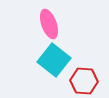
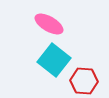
pink ellipse: rotated 40 degrees counterclockwise
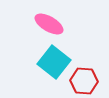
cyan square: moved 2 px down
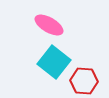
pink ellipse: moved 1 px down
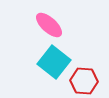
pink ellipse: rotated 12 degrees clockwise
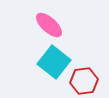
red hexagon: rotated 12 degrees counterclockwise
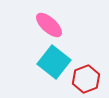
red hexagon: moved 2 px right, 2 px up; rotated 12 degrees counterclockwise
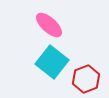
cyan square: moved 2 px left
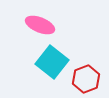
pink ellipse: moved 9 px left; rotated 20 degrees counterclockwise
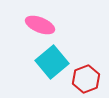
cyan square: rotated 12 degrees clockwise
